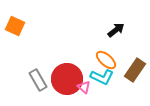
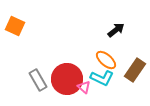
cyan L-shape: moved 1 px down
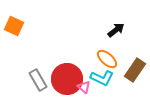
orange square: moved 1 px left
orange ellipse: moved 1 px right, 1 px up
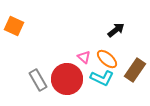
pink triangle: moved 30 px up
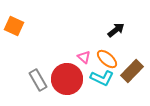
brown rectangle: moved 3 px left, 1 px down; rotated 10 degrees clockwise
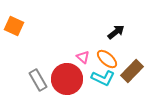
black arrow: moved 2 px down
pink triangle: moved 1 px left
cyan L-shape: moved 1 px right
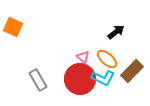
orange square: moved 1 px left, 1 px down
red circle: moved 13 px right
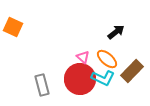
gray rectangle: moved 4 px right, 5 px down; rotated 15 degrees clockwise
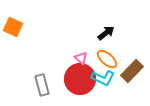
black arrow: moved 10 px left, 1 px down
pink triangle: moved 2 px left, 1 px down
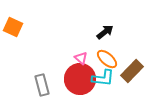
black arrow: moved 1 px left, 1 px up
cyan L-shape: rotated 20 degrees counterclockwise
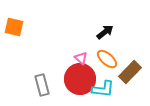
orange square: moved 1 px right; rotated 12 degrees counterclockwise
brown rectangle: moved 2 px left, 1 px down
cyan L-shape: moved 11 px down
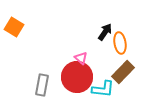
orange square: rotated 18 degrees clockwise
black arrow: rotated 18 degrees counterclockwise
orange ellipse: moved 13 px right, 16 px up; rotated 40 degrees clockwise
brown rectangle: moved 7 px left
red circle: moved 3 px left, 2 px up
gray rectangle: rotated 25 degrees clockwise
